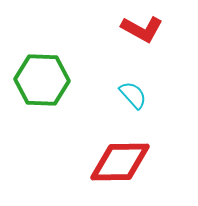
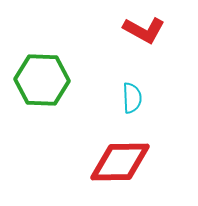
red L-shape: moved 2 px right, 1 px down
cyan semicircle: moved 1 px left, 3 px down; rotated 40 degrees clockwise
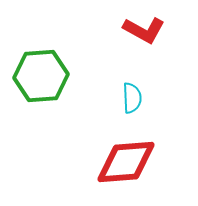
green hexagon: moved 1 px left, 4 px up; rotated 6 degrees counterclockwise
red diamond: moved 6 px right; rotated 4 degrees counterclockwise
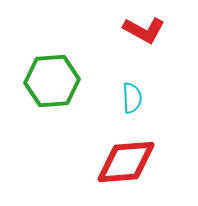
green hexagon: moved 11 px right, 5 px down
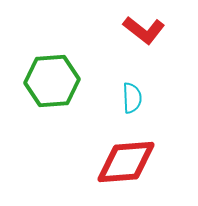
red L-shape: rotated 9 degrees clockwise
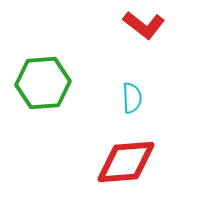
red L-shape: moved 5 px up
green hexagon: moved 9 px left, 2 px down
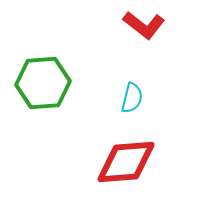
cyan semicircle: rotated 16 degrees clockwise
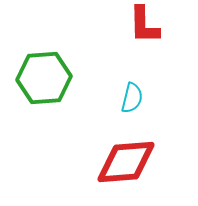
red L-shape: rotated 51 degrees clockwise
green hexagon: moved 1 px right, 5 px up
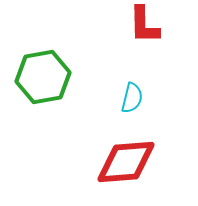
green hexagon: moved 1 px left, 1 px up; rotated 6 degrees counterclockwise
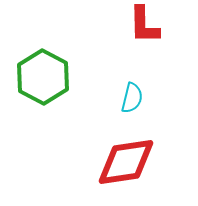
green hexagon: rotated 22 degrees counterclockwise
red diamond: rotated 4 degrees counterclockwise
